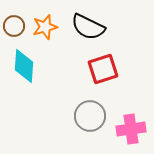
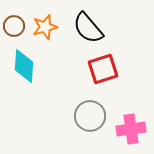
black semicircle: moved 1 px down; rotated 24 degrees clockwise
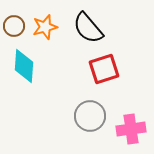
red square: moved 1 px right
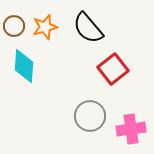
red square: moved 9 px right; rotated 20 degrees counterclockwise
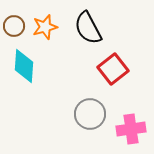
black semicircle: rotated 12 degrees clockwise
gray circle: moved 2 px up
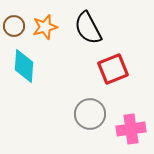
red square: rotated 16 degrees clockwise
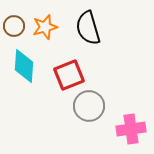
black semicircle: rotated 12 degrees clockwise
red square: moved 44 px left, 6 px down
gray circle: moved 1 px left, 8 px up
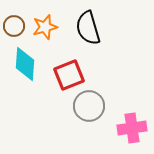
cyan diamond: moved 1 px right, 2 px up
pink cross: moved 1 px right, 1 px up
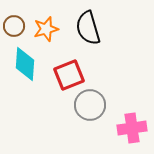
orange star: moved 1 px right, 2 px down
gray circle: moved 1 px right, 1 px up
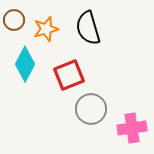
brown circle: moved 6 px up
cyan diamond: rotated 24 degrees clockwise
gray circle: moved 1 px right, 4 px down
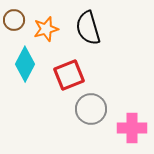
pink cross: rotated 8 degrees clockwise
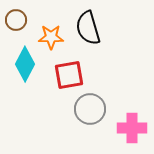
brown circle: moved 2 px right
orange star: moved 5 px right, 8 px down; rotated 15 degrees clockwise
red square: rotated 12 degrees clockwise
gray circle: moved 1 px left
